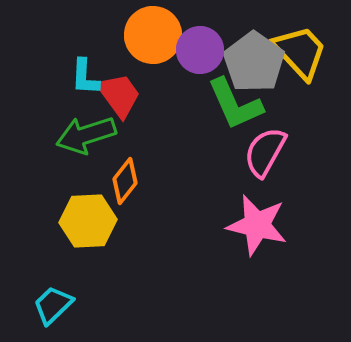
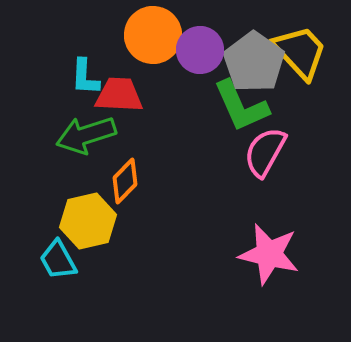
red trapezoid: rotated 51 degrees counterclockwise
green L-shape: moved 6 px right, 2 px down
orange diamond: rotated 6 degrees clockwise
yellow hexagon: rotated 10 degrees counterclockwise
pink star: moved 12 px right, 29 px down
cyan trapezoid: moved 5 px right, 45 px up; rotated 75 degrees counterclockwise
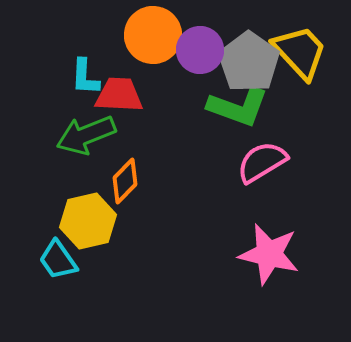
gray pentagon: moved 5 px left
green L-shape: moved 3 px left, 1 px down; rotated 46 degrees counterclockwise
green arrow: rotated 4 degrees counterclockwise
pink semicircle: moved 3 px left, 10 px down; rotated 30 degrees clockwise
cyan trapezoid: rotated 6 degrees counterclockwise
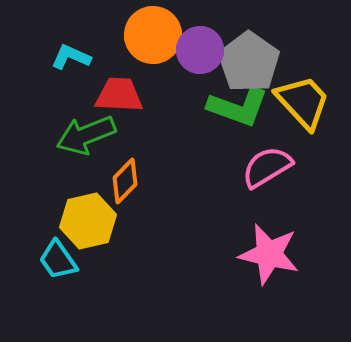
yellow trapezoid: moved 3 px right, 50 px down
cyan L-shape: moved 14 px left, 20 px up; rotated 111 degrees clockwise
pink semicircle: moved 5 px right, 5 px down
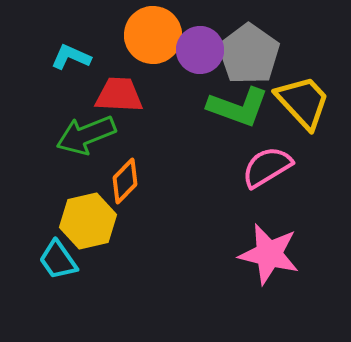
gray pentagon: moved 8 px up
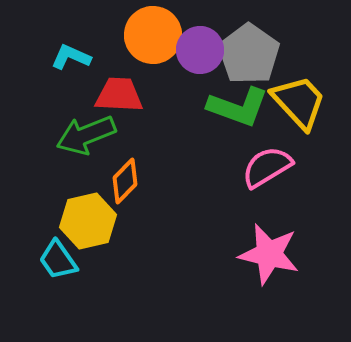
yellow trapezoid: moved 4 px left
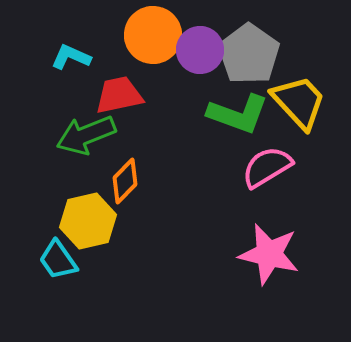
red trapezoid: rotated 15 degrees counterclockwise
green L-shape: moved 7 px down
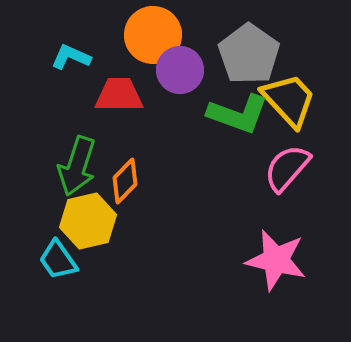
purple circle: moved 20 px left, 20 px down
red trapezoid: rotated 12 degrees clockwise
yellow trapezoid: moved 10 px left, 2 px up
green arrow: moved 9 px left, 31 px down; rotated 50 degrees counterclockwise
pink semicircle: moved 20 px right, 1 px down; rotated 18 degrees counterclockwise
pink star: moved 7 px right, 6 px down
